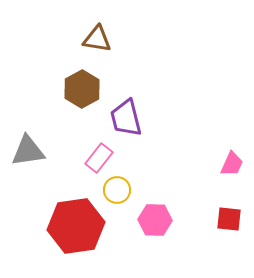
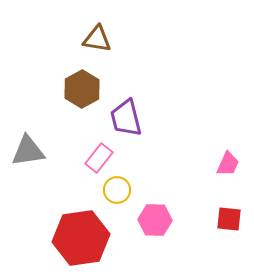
pink trapezoid: moved 4 px left
red hexagon: moved 5 px right, 12 px down
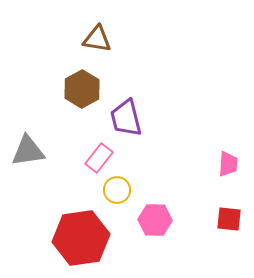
pink trapezoid: rotated 20 degrees counterclockwise
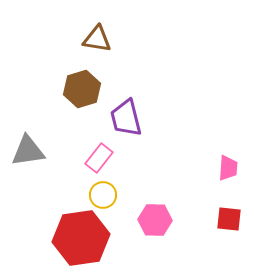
brown hexagon: rotated 12 degrees clockwise
pink trapezoid: moved 4 px down
yellow circle: moved 14 px left, 5 px down
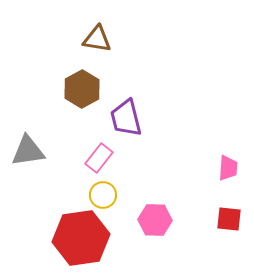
brown hexagon: rotated 12 degrees counterclockwise
